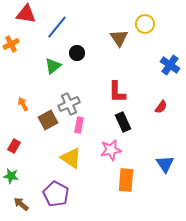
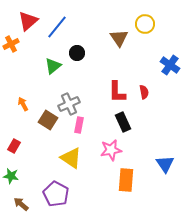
red triangle: moved 2 px right, 7 px down; rotated 50 degrees counterclockwise
red semicircle: moved 17 px left, 15 px up; rotated 48 degrees counterclockwise
brown square: rotated 30 degrees counterclockwise
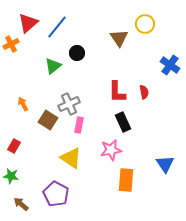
red triangle: moved 2 px down
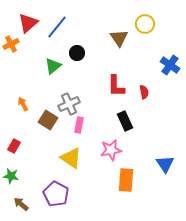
red L-shape: moved 1 px left, 6 px up
black rectangle: moved 2 px right, 1 px up
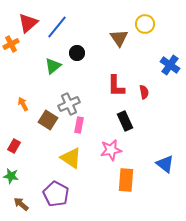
blue triangle: rotated 18 degrees counterclockwise
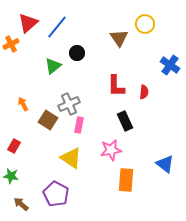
red semicircle: rotated 16 degrees clockwise
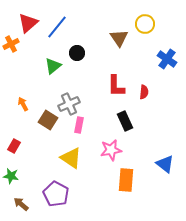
blue cross: moved 3 px left, 6 px up
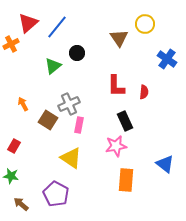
pink star: moved 5 px right, 4 px up
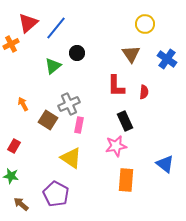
blue line: moved 1 px left, 1 px down
brown triangle: moved 12 px right, 16 px down
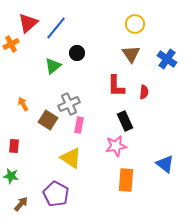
yellow circle: moved 10 px left
red rectangle: rotated 24 degrees counterclockwise
brown arrow: rotated 91 degrees clockwise
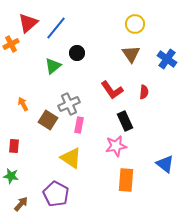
red L-shape: moved 4 px left, 4 px down; rotated 35 degrees counterclockwise
